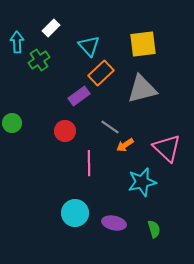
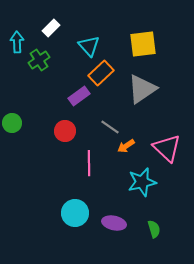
gray triangle: rotated 20 degrees counterclockwise
orange arrow: moved 1 px right, 1 px down
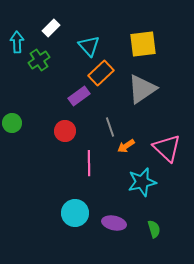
gray line: rotated 36 degrees clockwise
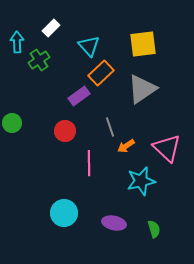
cyan star: moved 1 px left, 1 px up
cyan circle: moved 11 px left
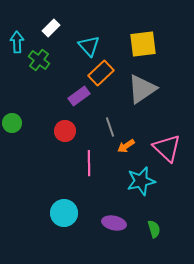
green cross: rotated 20 degrees counterclockwise
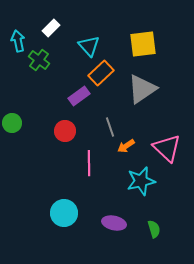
cyan arrow: moved 1 px right, 1 px up; rotated 10 degrees counterclockwise
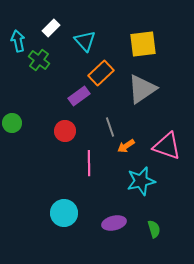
cyan triangle: moved 4 px left, 5 px up
pink triangle: moved 2 px up; rotated 24 degrees counterclockwise
purple ellipse: rotated 25 degrees counterclockwise
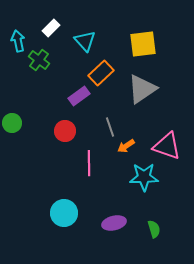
cyan star: moved 3 px right, 4 px up; rotated 12 degrees clockwise
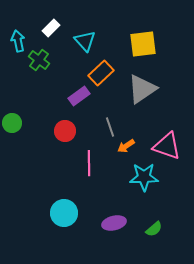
green semicircle: rotated 66 degrees clockwise
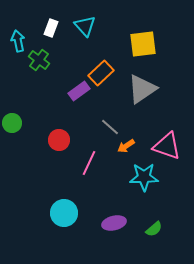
white rectangle: rotated 24 degrees counterclockwise
cyan triangle: moved 15 px up
purple rectangle: moved 5 px up
gray line: rotated 30 degrees counterclockwise
red circle: moved 6 px left, 9 px down
pink line: rotated 25 degrees clockwise
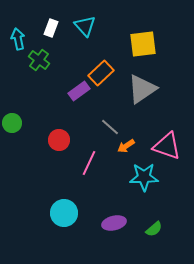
cyan arrow: moved 2 px up
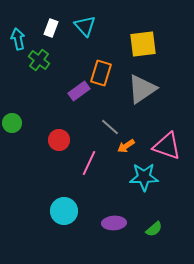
orange rectangle: rotated 30 degrees counterclockwise
cyan circle: moved 2 px up
purple ellipse: rotated 10 degrees clockwise
